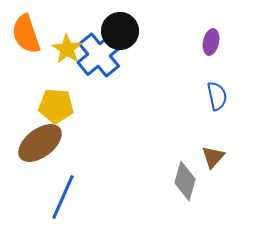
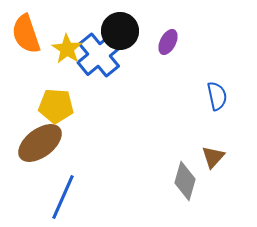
purple ellipse: moved 43 px left; rotated 15 degrees clockwise
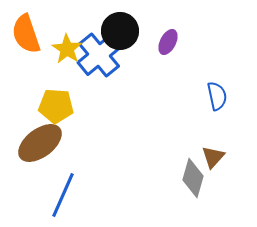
gray diamond: moved 8 px right, 3 px up
blue line: moved 2 px up
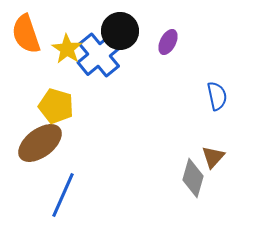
yellow pentagon: rotated 12 degrees clockwise
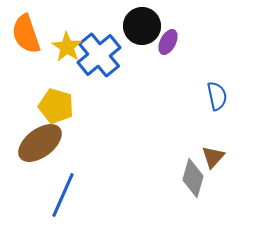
black circle: moved 22 px right, 5 px up
yellow star: moved 2 px up
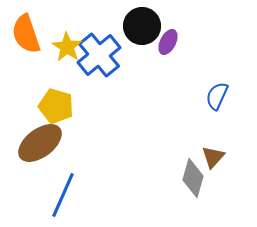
blue semicircle: rotated 144 degrees counterclockwise
